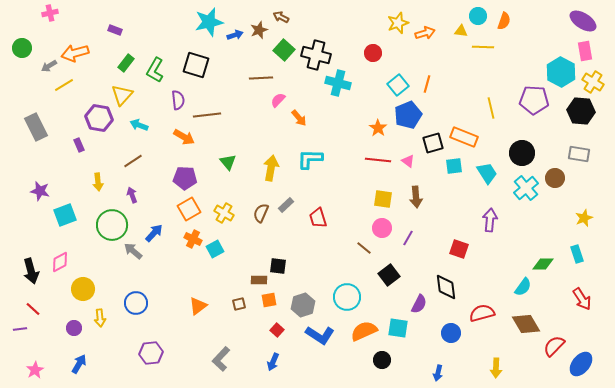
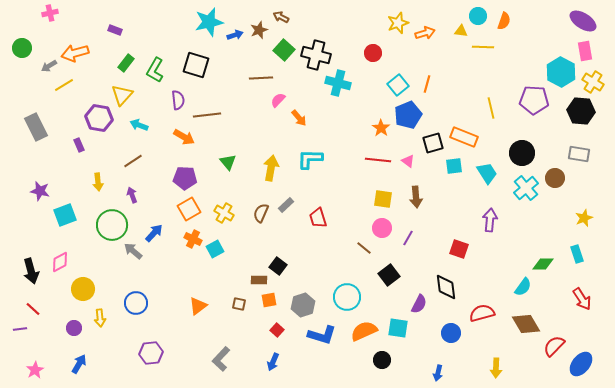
orange star at (378, 128): moved 3 px right
black square at (278, 266): rotated 30 degrees clockwise
brown square at (239, 304): rotated 24 degrees clockwise
blue L-shape at (320, 335): moved 2 px right; rotated 16 degrees counterclockwise
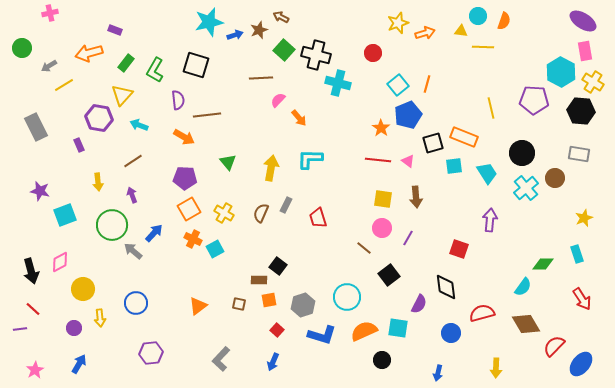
orange arrow at (75, 53): moved 14 px right
gray rectangle at (286, 205): rotated 21 degrees counterclockwise
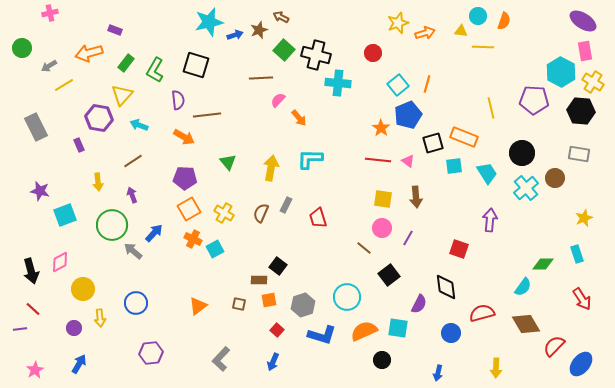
cyan cross at (338, 83): rotated 10 degrees counterclockwise
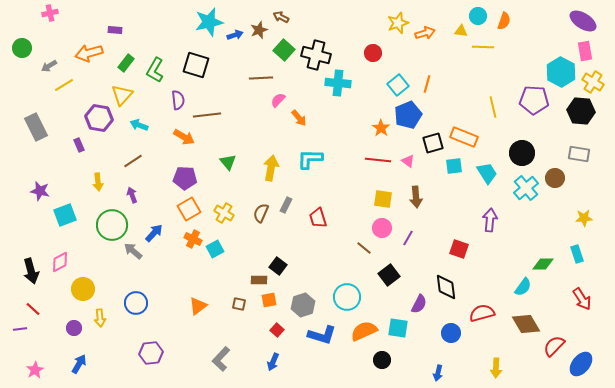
purple rectangle at (115, 30): rotated 16 degrees counterclockwise
yellow line at (491, 108): moved 2 px right, 1 px up
yellow star at (584, 218): rotated 18 degrees clockwise
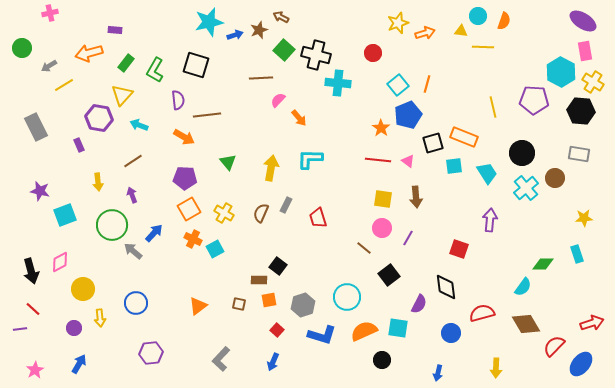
red arrow at (582, 299): moved 10 px right, 24 px down; rotated 75 degrees counterclockwise
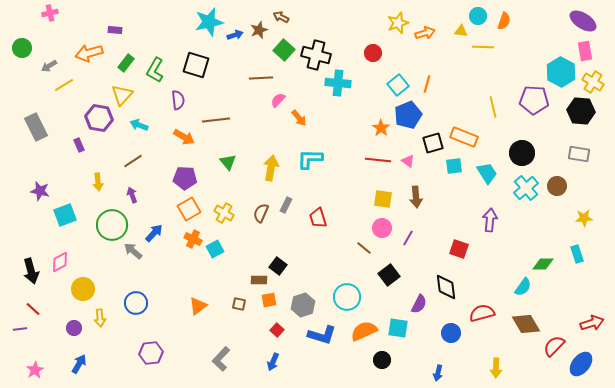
brown line at (207, 115): moved 9 px right, 5 px down
brown circle at (555, 178): moved 2 px right, 8 px down
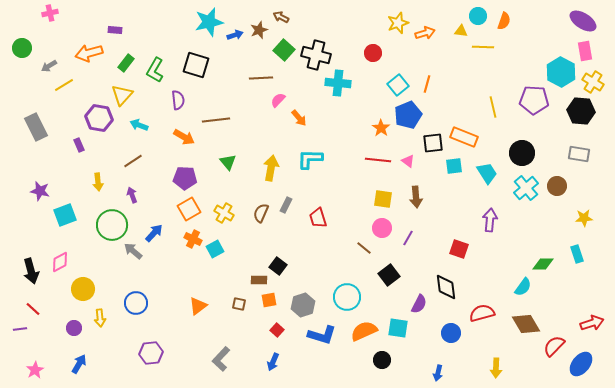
black square at (433, 143): rotated 10 degrees clockwise
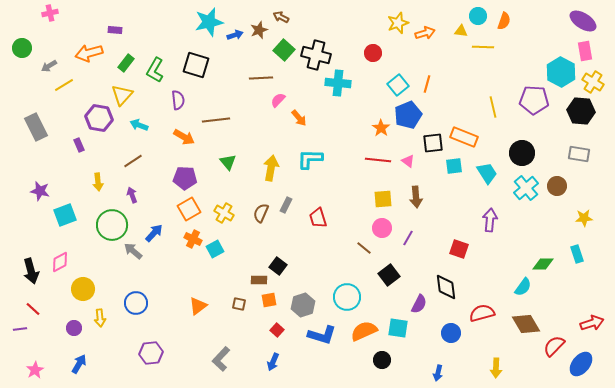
yellow square at (383, 199): rotated 12 degrees counterclockwise
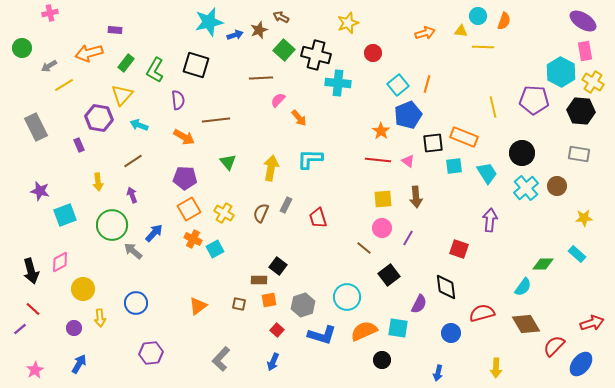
yellow star at (398, 23): moved 50 px left
orange star at (381, 128): moved 3 px down
cyan rectangle at (577, 254): rotated 30 degrees counterclockwise
purple line at (20, 329): rotated 32 degrees counterclockwise
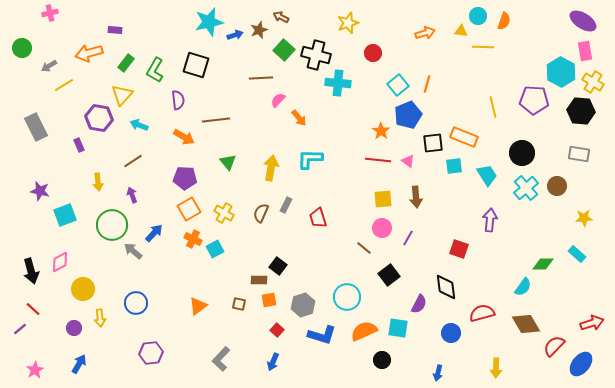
cyan trapezoid at (487, 173): moved 2 px down
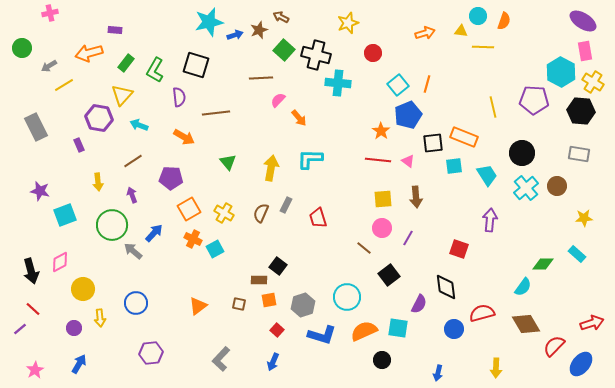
purple semicircle at (178, 100): moved 1 px right, 3 px up
brown line at (216, 120): moved 7 px up
purple pentagon at (185, 178): moved 14 px left
blue circle at (451, 333): moved 3 px right, 4 px up
